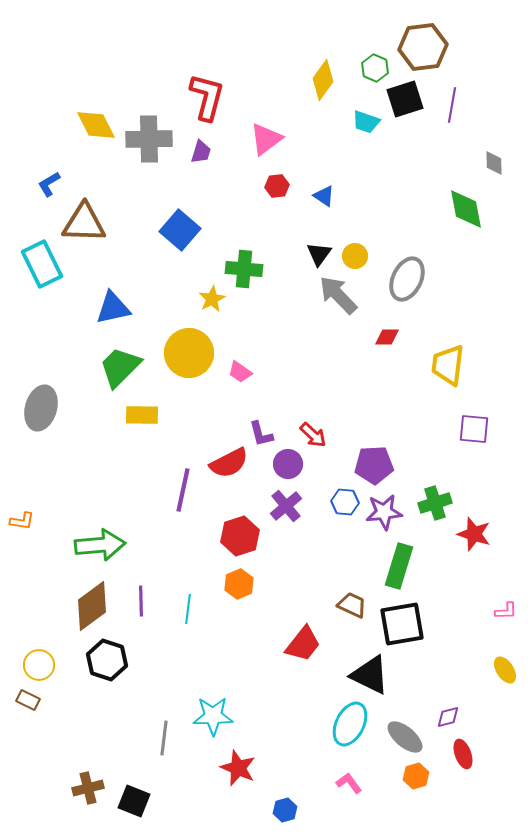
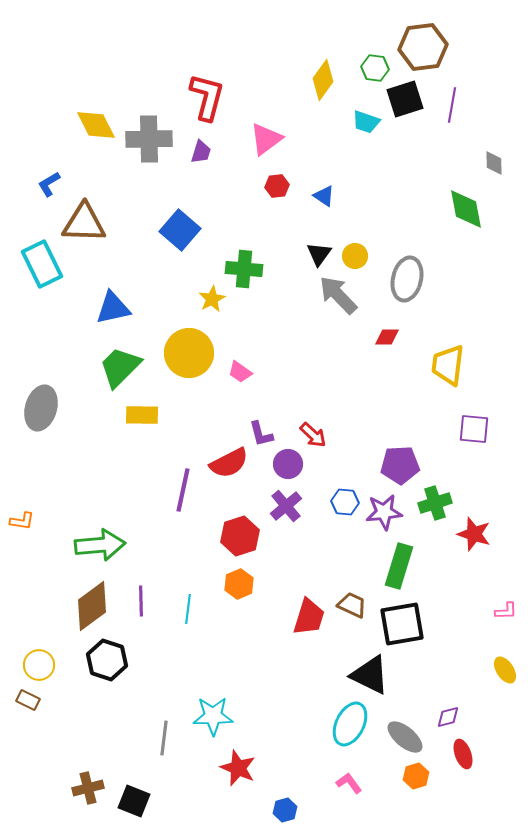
green hexagon at (375, 68): rotated 16 degrees counterclockwise
gray ellipse at (407, 279): rotated 12 degrees counterclockwise
purple pentagon at (374, 465): moved 26 px right
red trapezoid at (303, 644): moved 6 px right, 27 px up; rotated 21 degrees counterclockwise
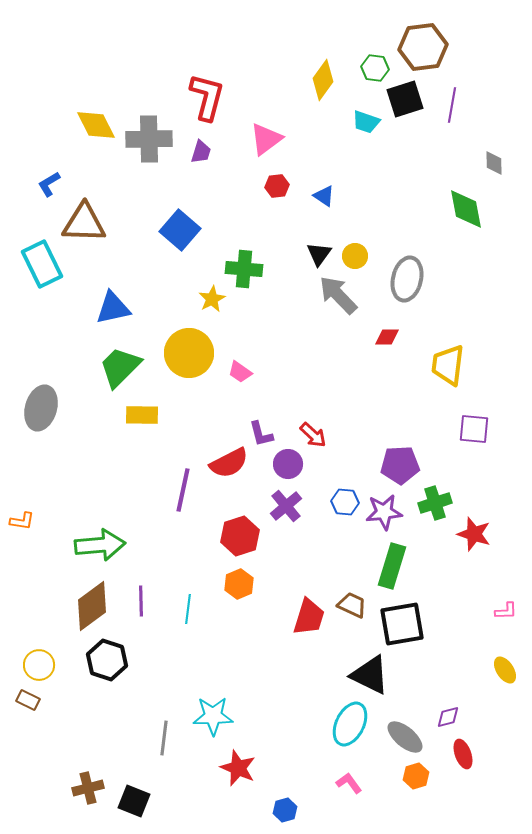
green rectangle at (399, 566): moved 7 px left
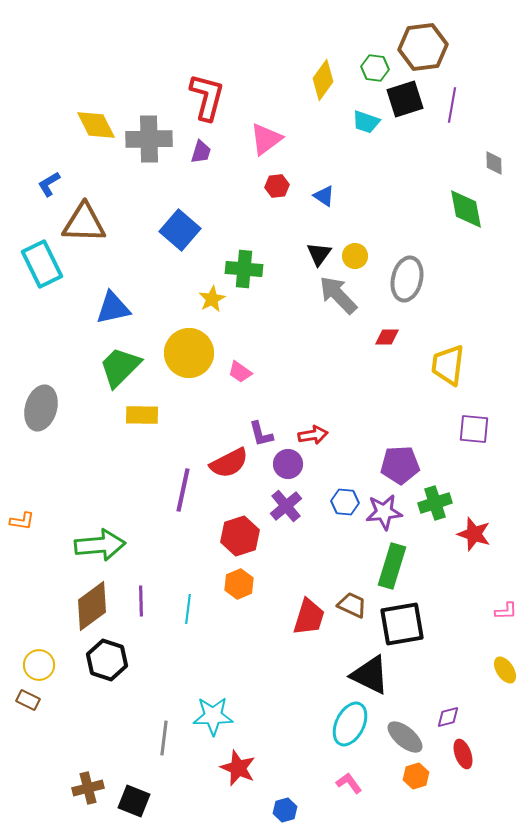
red arrow at (313, 435): rotated 52 degrees counterclockwise
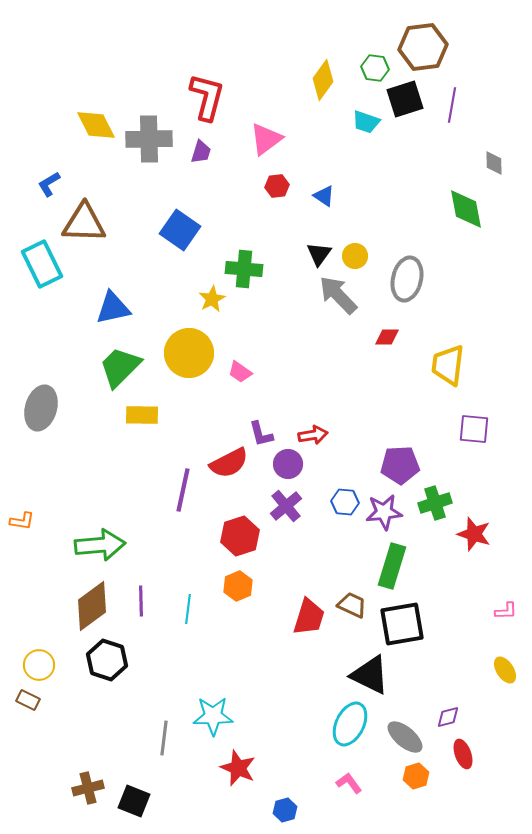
blue square at (180, 230): rotated 6 degrees counterclockwise
orange hexagon at (239, 584): moved 1 px left, 2 px down
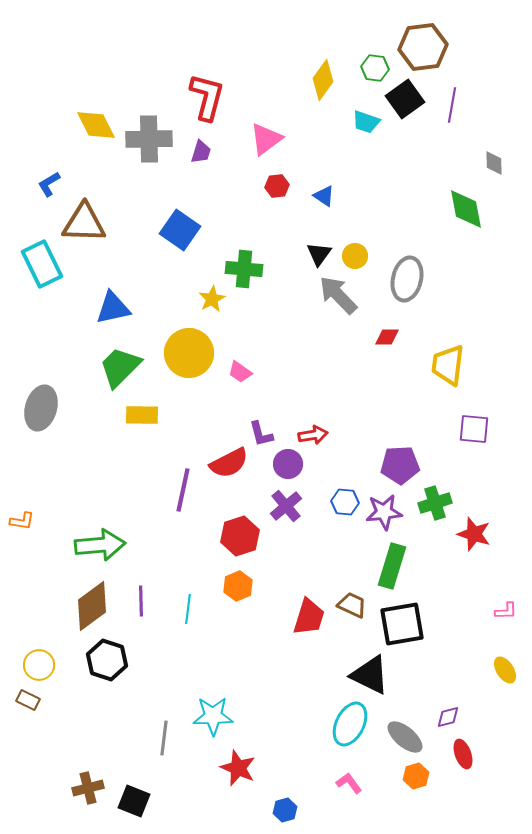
black square at (405, 99): rotated 18 degrees counterclockwise
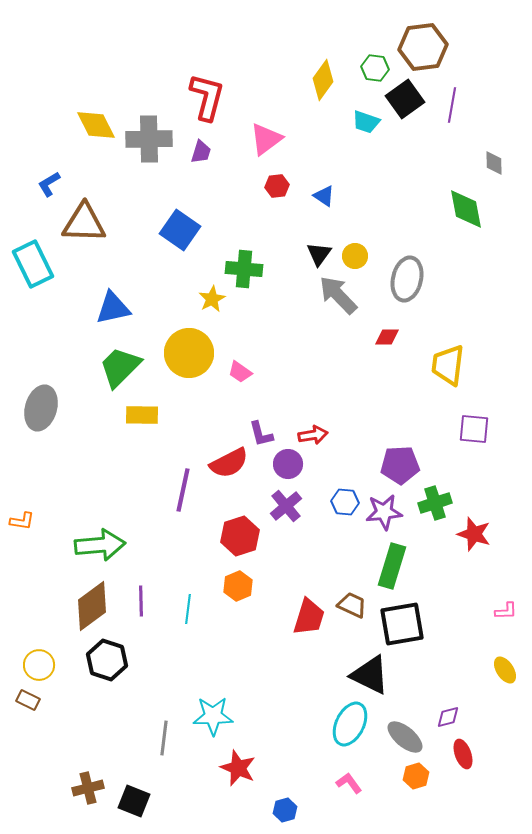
cyan rectangle at (42, 264): moved 9 px left
